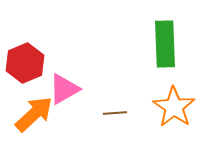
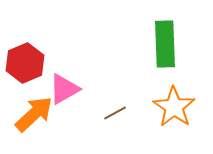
brown line: rotated 25 degrees counterclockwise
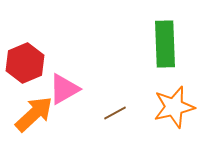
orange star: rotated 24 degrees clockwise
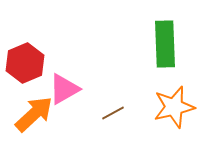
brown line: moved 2 px left
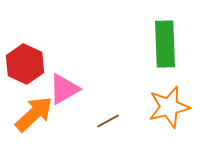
red hexagon: moved 1 px down; rotated 12 degrees counterclockwise
orange star: moved 5 px left
brown line: moved 5 px left, 8 px down
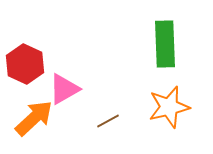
orange arrow: moved 4 px down
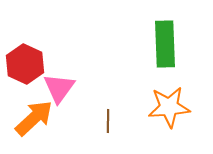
pink triangle: moved 5 px left, 1 px up; rotated 24 degrees counterclockwise
orange star: rotated 9 degrees clockwise
brown line: rotated 60 degrees counterclockwise
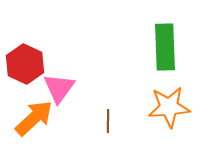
green rectangle: moved 3 px down
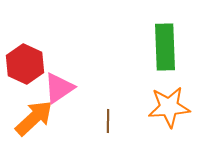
pink triangle: rotated 20 degrees clockwise
